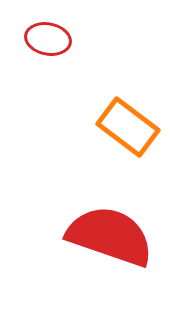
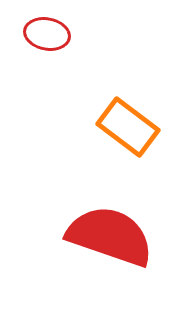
red ellipse: moved 1 px left, 5 px up
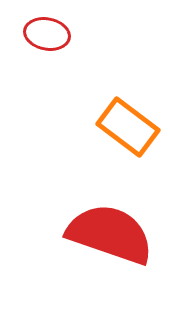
red semicircle: moved 2 px up
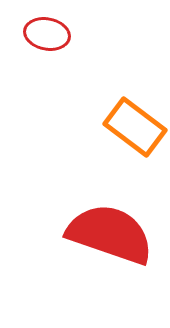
orange rectangle: moved 7 px right
